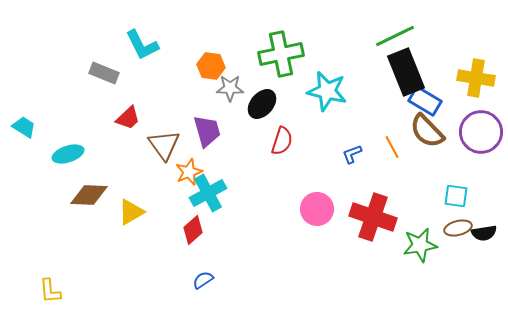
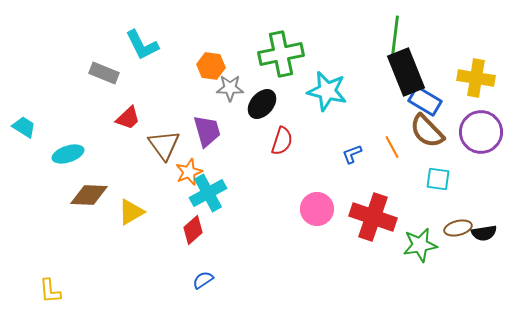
green line: rotated 57 degrees counterclockwise
cyan square: moved 18 px left, 17 px up
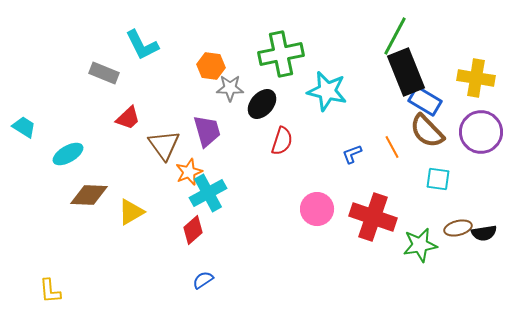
green line: rotated 21 degrees clockwise
cyan ellipse: rotated 12 degrees counterclockwise
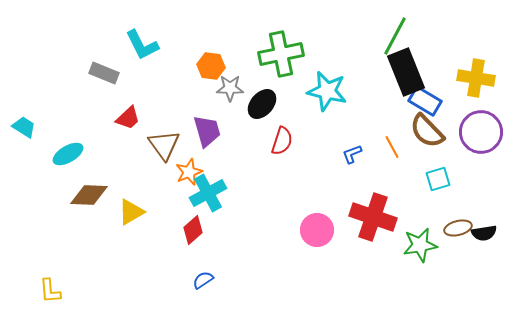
cyan square: rotated 25 degrees counterclockwise
pink circle: moved 21 px down
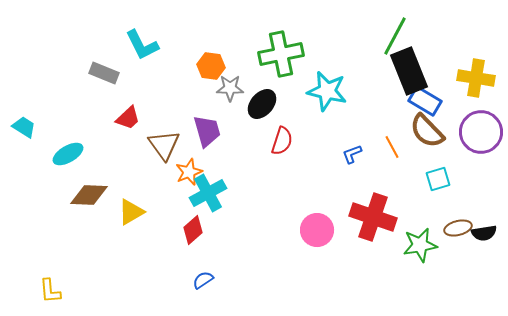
black rectangle: moved 3 px right, 1 px up
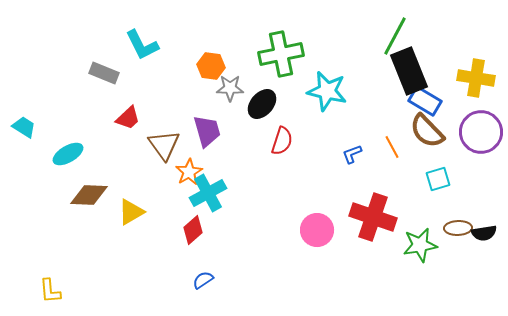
orange star: rotated 8 degrees counterclockwise
brown ellipse: rotated 12 degrees clockwise
